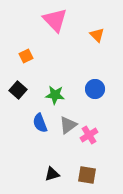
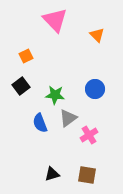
black square: moved 3 px right, 4 px up; rotated 12 degrees clockwise
gray triangle: moved 7 px up
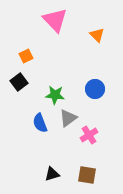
black square: moved 2 px left, 4 px up
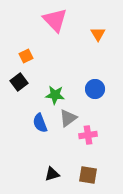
orange triangle: moved 1 px right, 1 px up; rotated 14 degrees clockwise
pink cross: moved 1 px left; rotated 24 degrees clockwise
brown square: moved 1 px right
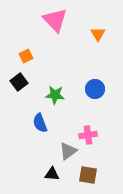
gray triangle: moved 33 px down
black triangle: rotated 21 degrees clockwise
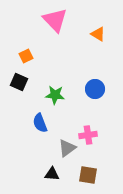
orange triangle: rotated 28 degrees counterclockwise
black square: rotated 30 degrees counterclockwise
gray triangle: moved 1 px left, 3 px up
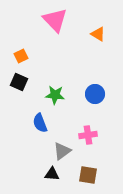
orange square: moved 5 px left
blue circle: moved 5 px down
gray triangle: moved 5 px left, 3 px down
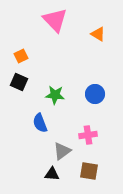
brown square: moved 1 px right, 4 px up
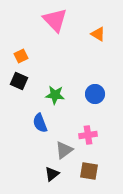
black square: moved 1 px up
gray triangle: moved 2 px right, 1 px up
black triangle: rotated 42 degrees counterclockwise
